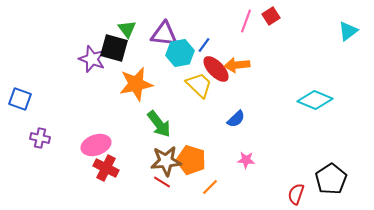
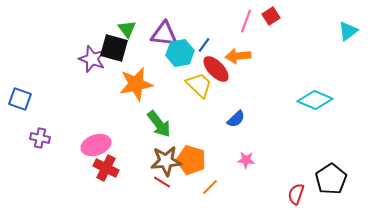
orange arrow: moved 1 px right, 9 px up
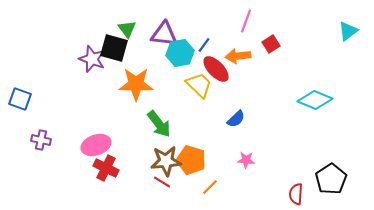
red square: moved 28 px down
orange star: rotated 12 degrees clockwise
purple cross: moved 1 px right, 2 px down
red semicircle: rotated 15 degrees counterclockwise
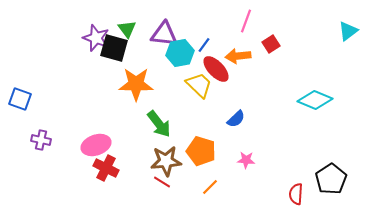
purple star: moved 4 px right, 21 px up
orange pentagon: moved 10 px right, 9 px up
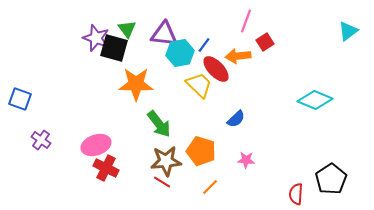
red square: moved 6 px left, 2 px up
purple cross: rotated 24 degrees clockwise
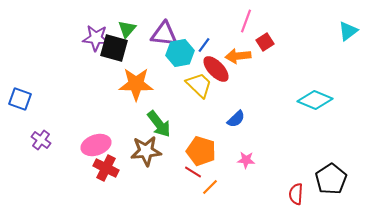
green triangle: rotated 18 degrees clockwise
purple star: rotated 16 degrees counterclockwise
brown star: moved 20 px left, 10 px up
red line: moved 31 px right, 10 px up
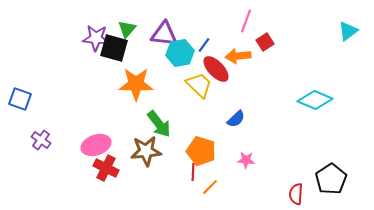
red line: rotated 60 degrees clockwise
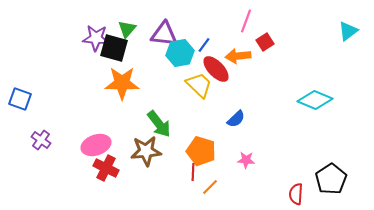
orange star: moved 14 px left, 1 px up
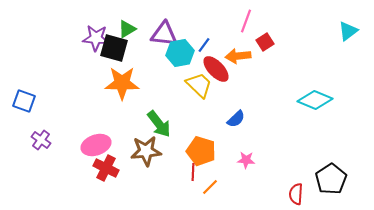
green triangle: rotated 18 degrees clockwise
blue square: moved 4 px right, 2 px down
